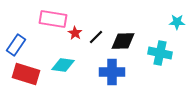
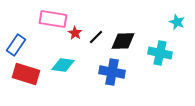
cyan star: rotated 21 degrees clockwise
blue cross: rotated 10 degrees clockwise
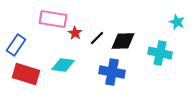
black line: moved 1 px right, 1 px down
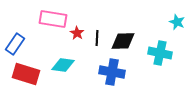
red star: moved 2 px right
black line: rotated 42 degrees counterclockwise
blue rectangle: moved 1 px left, 1 px up
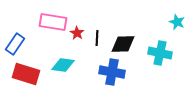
pink rectangle: moved 3 px down
black diamond: moved 3 px down
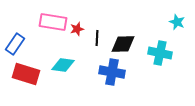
red star: moved 4 px up; rotated 24 degrees clockwise
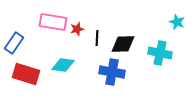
blue rectangle: moved 1 px left, 1 px up
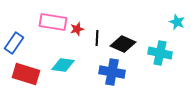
black diamond: rotated 25 degrees clockwise
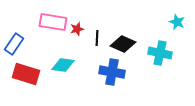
blue rectangle: moved 1 px down
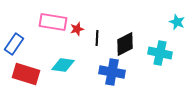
black diamond: moved 2 px right; rotated 50 degrees counterclockwise
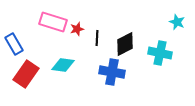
pink rectangle: rotated 8 degrees clockwise
blue rectangle: rotated 65 degrees counterclockwise
red rectangle: rotated 72 degrees counterclockwise
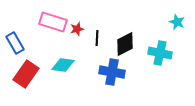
blue rectangle: moved 1 px right, 1 px up
